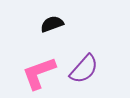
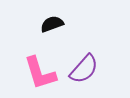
pink L-shape: moved 1 px right; rotated 87 degrees counterclockwise
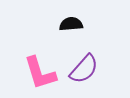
black semicircle: moved 19 px right; rotated 15 degrees clockwise
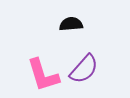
pink L-shape: moved 3 px right, 2 px down
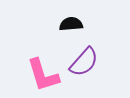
purple semicircle: moved 7 px up
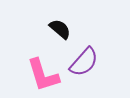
black semicircle: moved 11 px left, 5 px down; rotated 45 degrees clockwise
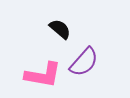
pink L-shape: rotated 63 degrees counterclockwise
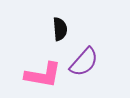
black semicircle: rotated 45 degrees clockwise
